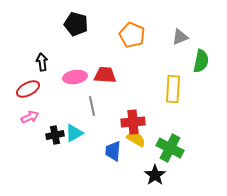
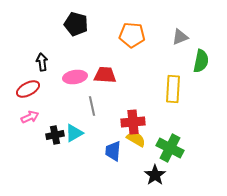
orange pentagon: rotated 20 degrees counterclockwise
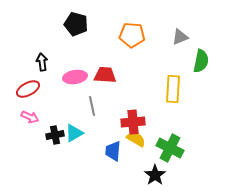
pink arrow: rotated 48 degrees clockwise
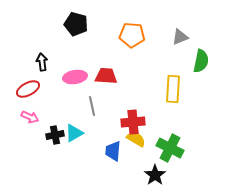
red trapezoid: moved 1 px right, 1 px down
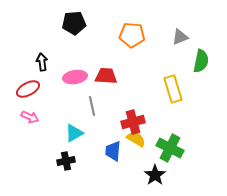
black pentagon: moved 2 px left, 1 px up; rotated 20 degrees counterclockwise
yellow rectangle: rotated 20 degrees counterclockwise
red cross: rotated 10 degrees counterclockwise
black cross: moved 11 px right, 26 px down
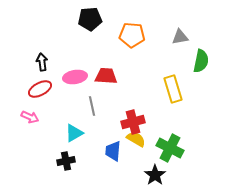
black pentagon: moved 16 px right, 4 px up
gray triangle: rotated 12 degrees clockwise
red ellipse: moved 12 px right
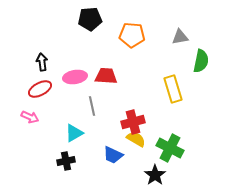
blue trapezoid: moved 4 px down; rotated 70 degrees counterclockwise
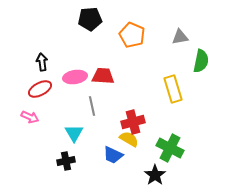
orange pentagon: rotated 20 degrees clockwise
red trapezoid: moved 3 px left
cyan triangle: rotated 30 degrees counterclockwise
yellow semicircle: moved 7 px left
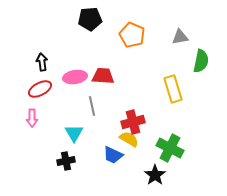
pink arrow: moved 2 px right, 1 px down; rotated 66 degrees clockwise
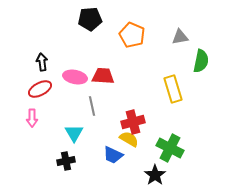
pink ellipse: rotated 20 degrees clockwise
